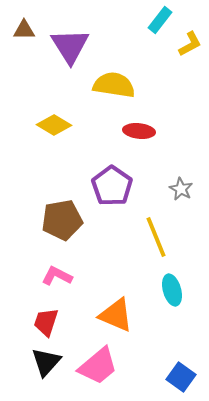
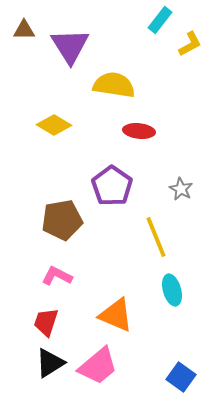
black triangle: moved 4 px right, 1 px down; rotated 16 degrees clockwise
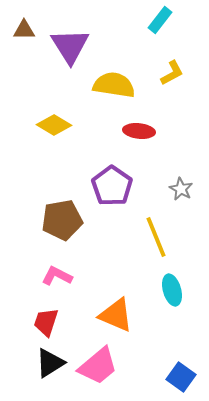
yellow L-shape: moved 18 px left, 29 px down
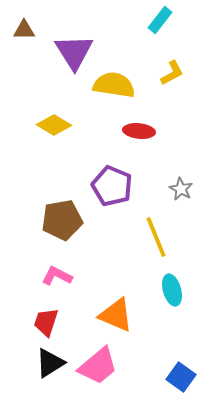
purple triangle: moved 4 px right, 6 px down
purple pentagon: rotated 12 degrees counterclockwise
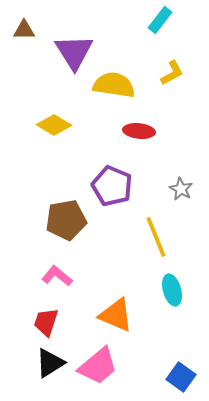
brown pentagon: moved 4 px right
pink L-shape: rotated 12 degrees clockwise
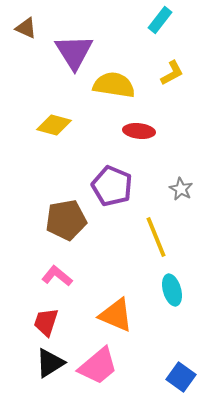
brown triangle: moved 2 px right, 2 px up; rotated 25 degrees clockwise
yellow diamond: rotated 16 degrees counterclockwise
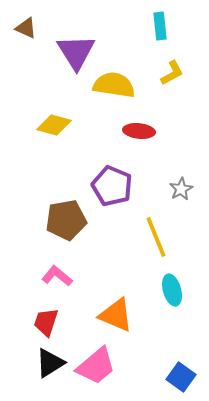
cyan rectangle: moved 6 px down; rotated 44 degrees counterclockwise
purple triangle: moved 2 px right
gray star: rotated 15 degrees clockwise
pink trapezoid: moved 2 px left
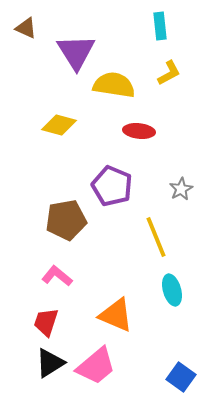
yellow L-shape: moved 3 px left
yellow diamond: moved 5 px right
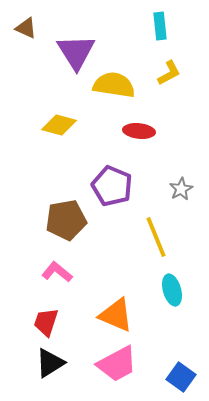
pink L-shape: moved 4 px up
pink trapezoid: moved 21 px right, 2 px up; rotated 12 degrees clockwise
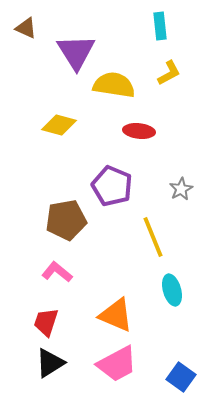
yellow line: moved 3 px left
